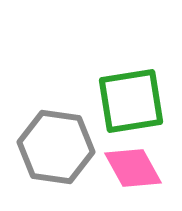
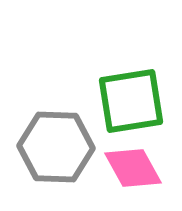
gray hexagon: rotated 6 degrees counterclockwise
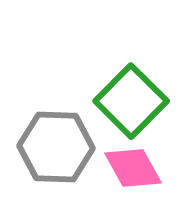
green square: rotated 36 degrees counterclockwise
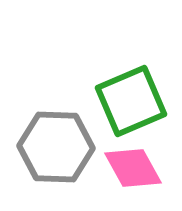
green square: rotated 22 degrees clockwise
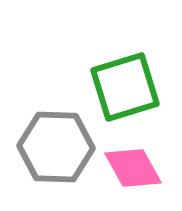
green square: moved 6 px left, 14 px up; rotated 6 degrees clockwise
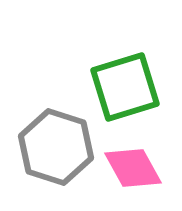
gray hexagon: rotated 16 degrees clockwise
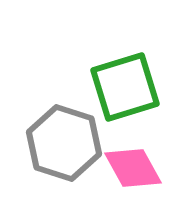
gray hexagon: moved 8 px right, 4 px up
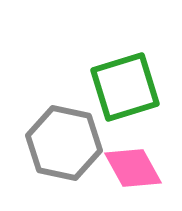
gray hexagon: rotated 6 degrees counterclockwise
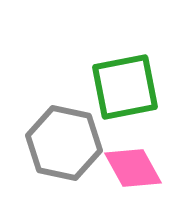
green square: rotated 6 degrees clockwise
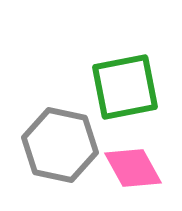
gray hexagon: moved 4 px left, 2 px down
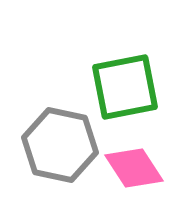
pink diamond: moved 1 px right; rotated 4 degrees counterclockwise
